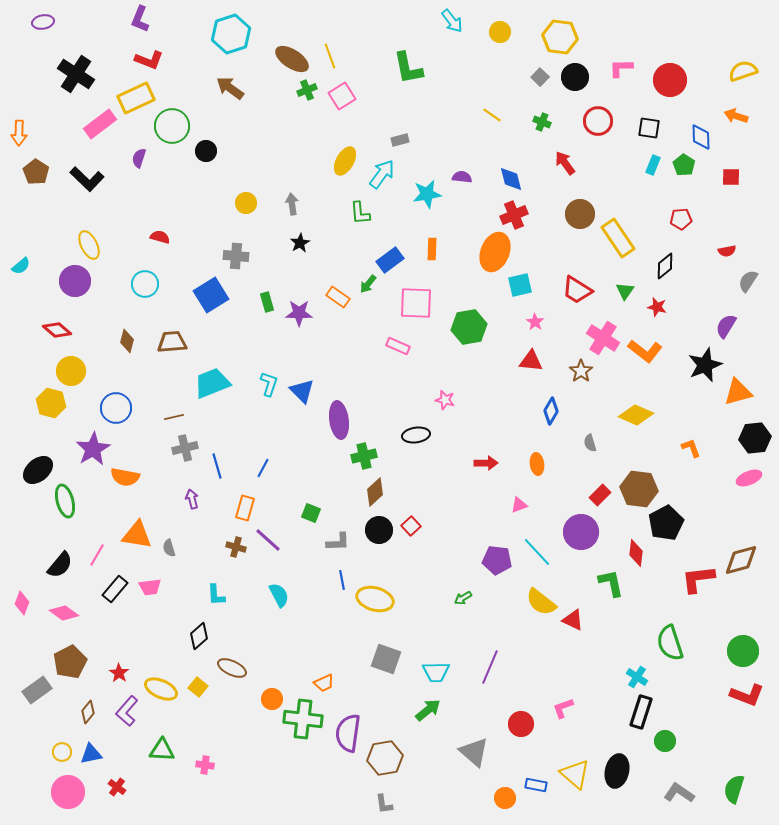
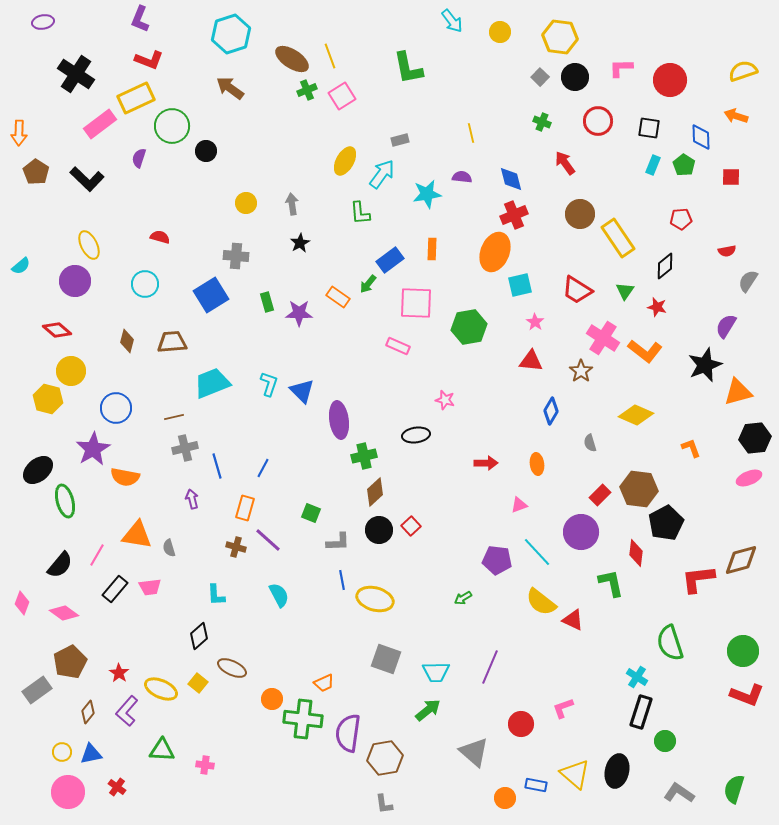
yellow line at (492, 115): moved 21 px left, 18 px down; rotated 42 degrees clockwise
yellow hexagon at (51, 403): moved 3 px left, 4 px up
yellow square at (198, 687): moved 4 px up
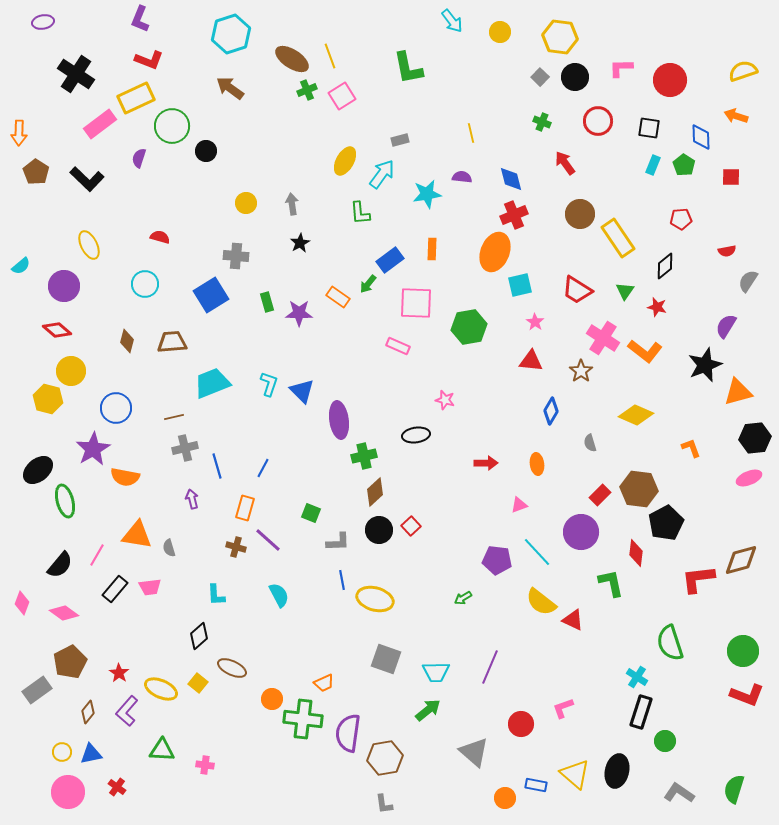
purple circle at (75, 281): moved 11 px left, 5 px down
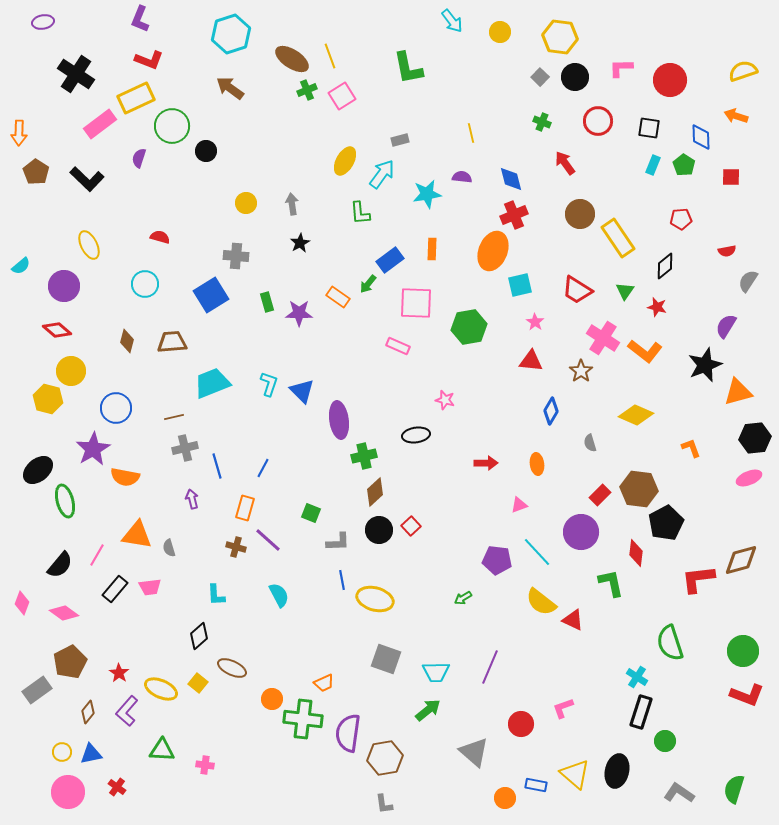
orange ellipse at (495, 252): moved 2 px left, 1 px up
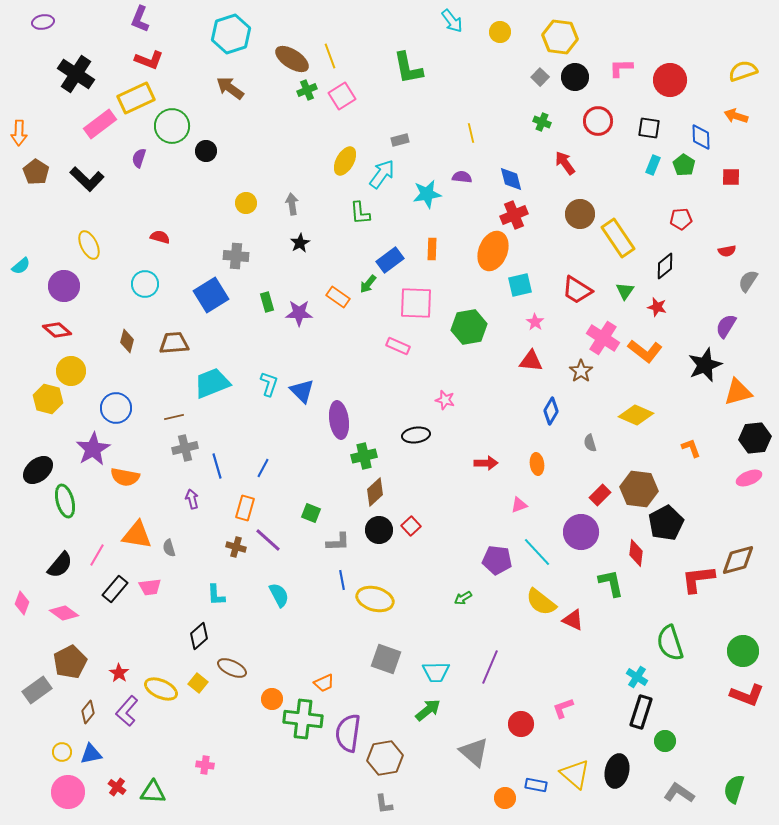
brown trapezoid at (172, 342): moved 2 px right, 1 px down
brown diamond at (741, 560): moved 3 px left
green triangle at (162, 750): moved 9 px left, 42 px down
